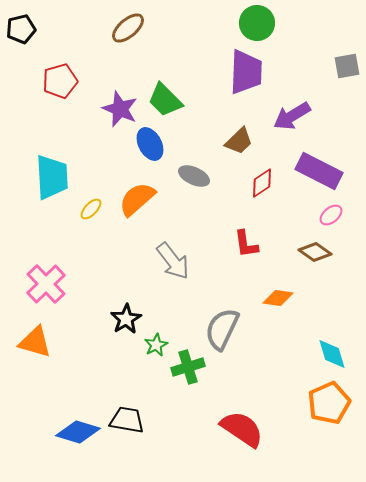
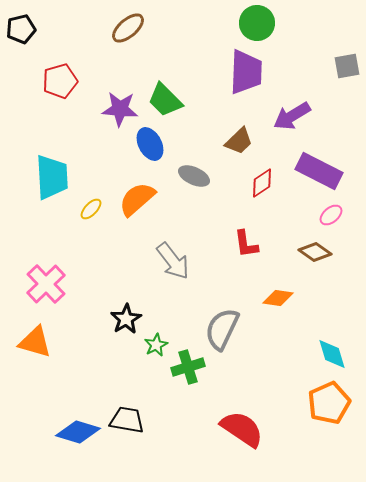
purple star: rotated 18 degrees counterclockwise
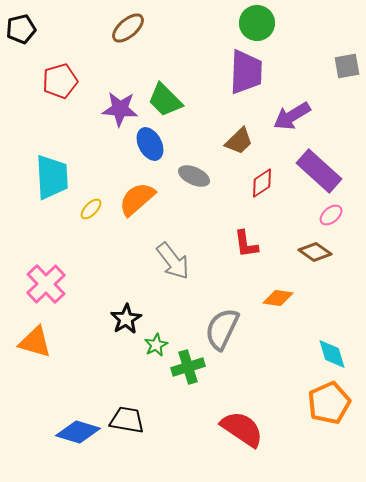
purple rectangle: rotated 15 degrees clockwise
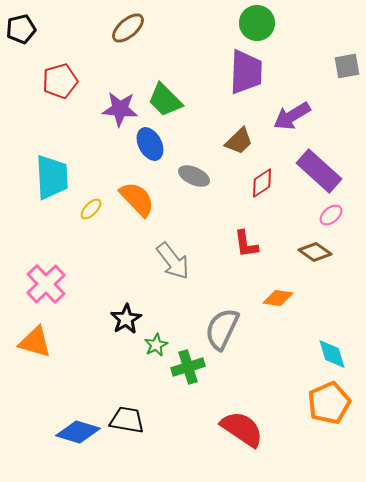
orange semicircle: rotated 87 degrees clockwise
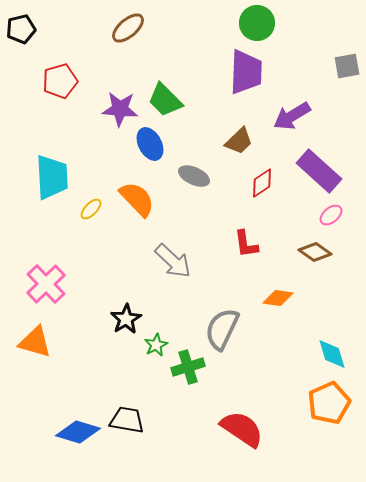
gray arrow: rotated 9 degrees counterclockwise
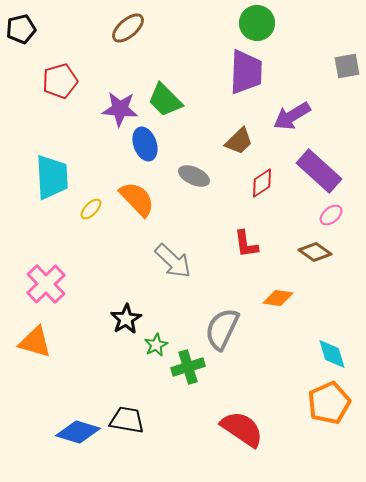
blue ellipse: moved 5 px left; rotated 8 degrees clockwise
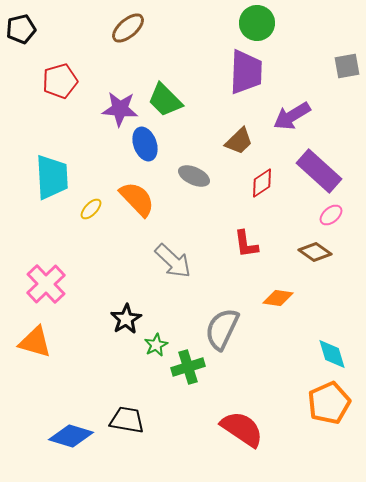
blue diamond: moved 7 px left, 4 px down
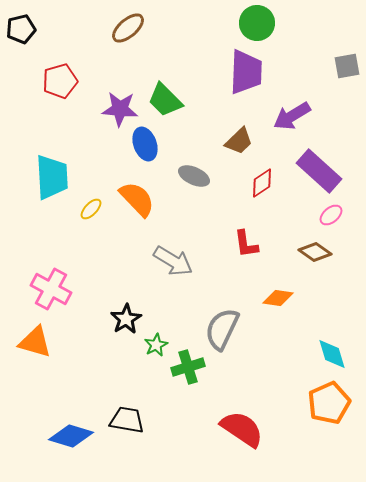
gray arrow: rotated 12 degrees counterclockwise
pink cross: moved 5 px right, 5 px down; rotated 18 degrees counterclockwise
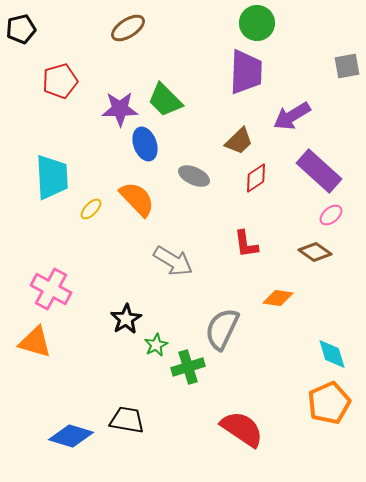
brown ellipse: rotated 8 degrees clockwise
purple star: rotated 6 degrees counterclockwise
red diamond: moved 6 px left, 5 px up
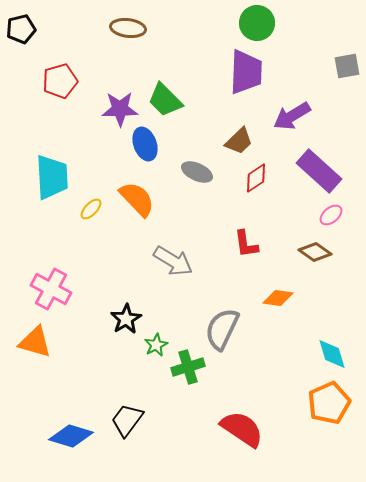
brown ellipse: rotated 40 degrees clockwise
gray ellipse: moved 3 px right, 4 px up
black trapezoid: rotated 63 degrees counterclockwise
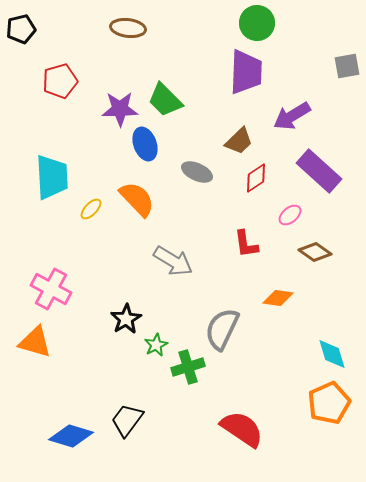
pink ellipse: moved 41 px left
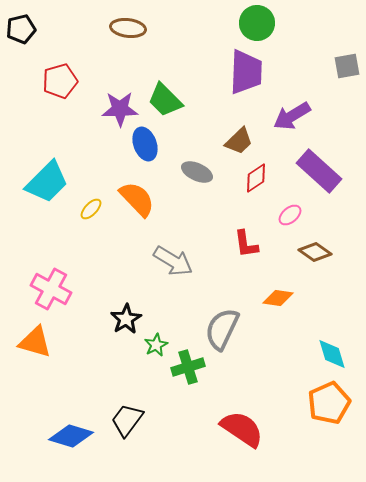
cyan trapezoid: moved 5 px left, 5 px down; rotated 48 degrees clockwise
